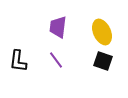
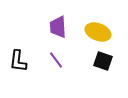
purple trapezoid: rotated 10 degrees counterclockwise
yellow ellipse: moved 4 px left; rotated 45 degrees counterclockwise
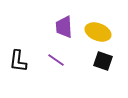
purple trapezoid: moved 6 px right
purple line: rotated 18 degrees counterclockwise
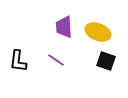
black square: moved 3 px right
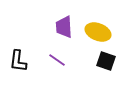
purple line: moved 1 px right
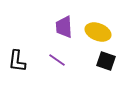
black L-shape: moved 1 px left
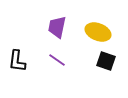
purple trapezoid: moved 7 px left; rotated 15 degrees clockwise
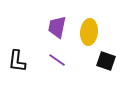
yellow ellipse: moved 9 px left; rotated 75 degrees clockwise
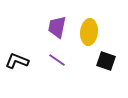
black L-shape: rotated 105 degrees clockwise
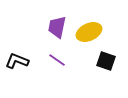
yellow ellipse: rotated 60 degrees clockwise
